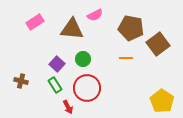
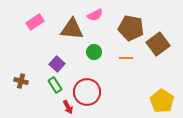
green circle: moved 11 px right, 7 px up
red circle: moved 4 px down
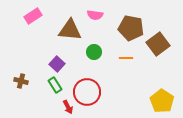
pink semicircle: rotated 35 degrees clockwise
pink rectangle: moved 2 px left, 6 px up
brown triangle: moved 2 px left, 1 px down
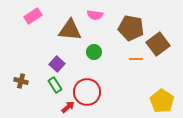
orange line: moved 10 px right, 1 px down
red arrow: rotated 104 degrees counterclockwise
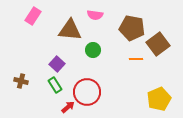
pink rectangle: rotated 24 degrees counterclockwise
brown pentagon: moved 1 px right
green circle: moved 1 px left, 2 px up
yellow pentagon: moved 3 px left, 2 px up; rotated 15 degrees clockwise
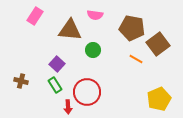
pink rectangle: moved 2 px right
orange line: rotated 32 degrees clockwise
red arrow: rotated 128 degrees clockwise
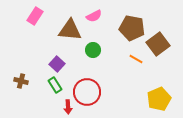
pink semicircle: moved 1 px left, 1 px down; rotated 35 degrees counterclockwise
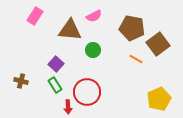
purple square: moved 1 px left
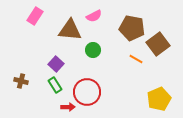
red arrow: rotated 88 degrees counterclockwise
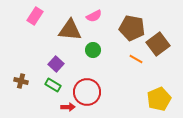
green rectangle: moved 2 px left; rotated 28 degrees counterclockwise
